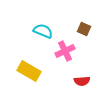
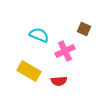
cyan semicircle: moved 4 px left, 4 px down
red semicircle: moved 23 px left
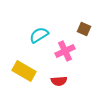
cyan semicircle: rotated 54 degrees counterclockwise
yellow rectangle: moved 5 px left
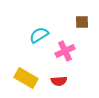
brown square: moved 2 px left, 7 px up; rotated 24 degrees counterclockwise
yellow rectangle: moved 2 px right, 7 px down
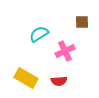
cyan semicircle: moved 1 px up
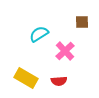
pink cross: rotated 18 degrees counterclockwise
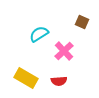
brown square: rotated 24 degrees clockwise
pink cross: moved 1 px left
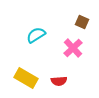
cyan semicircle: moved 3 px left, 1 px down
pink cross: moved 9 px right, 3 px up
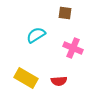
brown square: moved 17 px left, 9 px up; rotated 16 degrees counterclockwise
pink cross: rotated 24 degrees counterclockwise
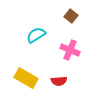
brown square: moved 6 px right, 3 px down; rotated 32 degrees clockwise
pink cross: moved 3 px left, 2 px down
